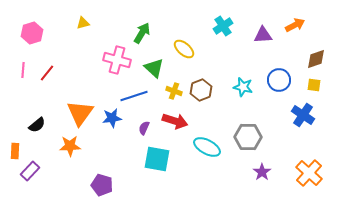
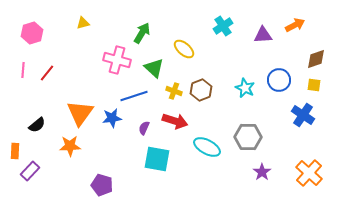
cyan star: moved 2 px right, 1 px down; rotated 12 degrees clockwise
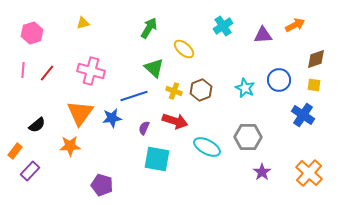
green arrow: moved 7 px right, 5 px up
pink cross: moved 26 px left, 11 px down
orange rectangle: rotated 35 degrees clockwise
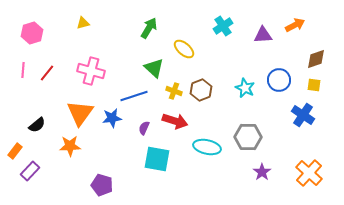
cyan ellipse: rotated 16 degrees counterclockwise
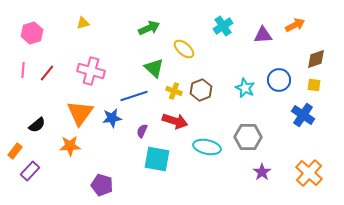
green arrow: rotated 35 degrees clockwise
purple semicircle: moved 2 px left, 3 px down
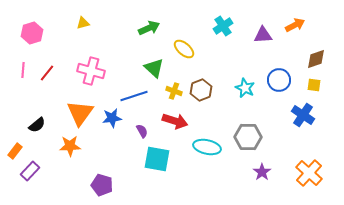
purple semicircle: rotated 128 degrees clockwise
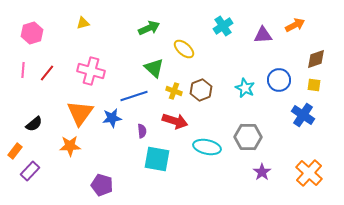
black semicircle: moved 3 px left, 1 px up
purple semicircle: rotated 24 degrees clockwise
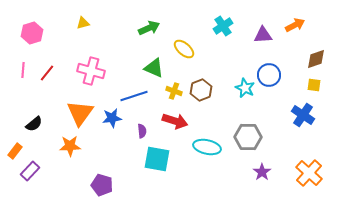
green triangle: rotated 20 degrees counterclockwise
blue circle: moved 10 px left, 5 px up
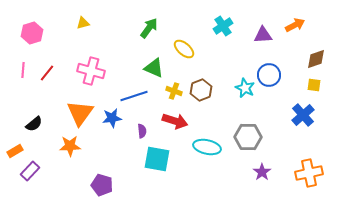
green arrow: rotated 30 degrees counterclockwise
blue cross: rotated 15 degrees clockwise
orange rectangle: rotated 21 degrees clockwise
orange cross: rotated 36 degrees clockwise
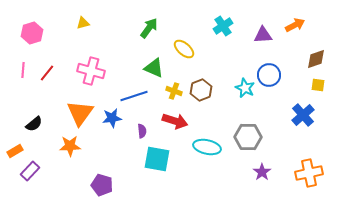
yellow square: moved 4 px right
